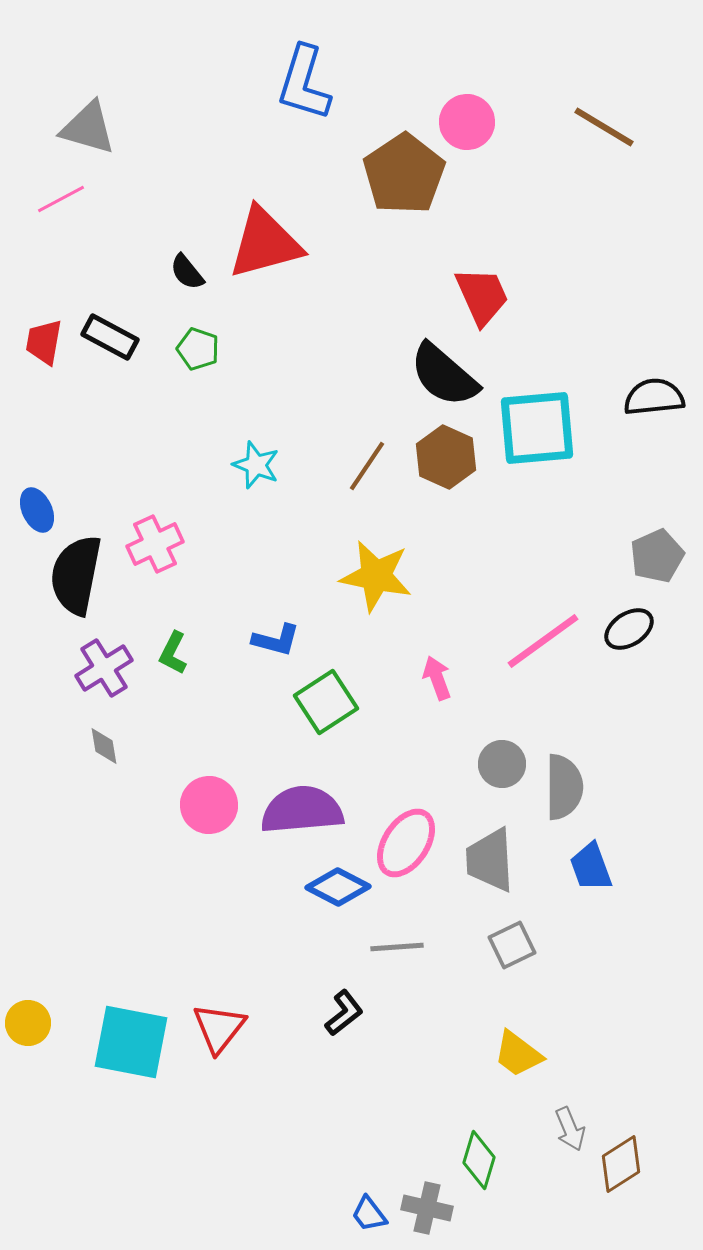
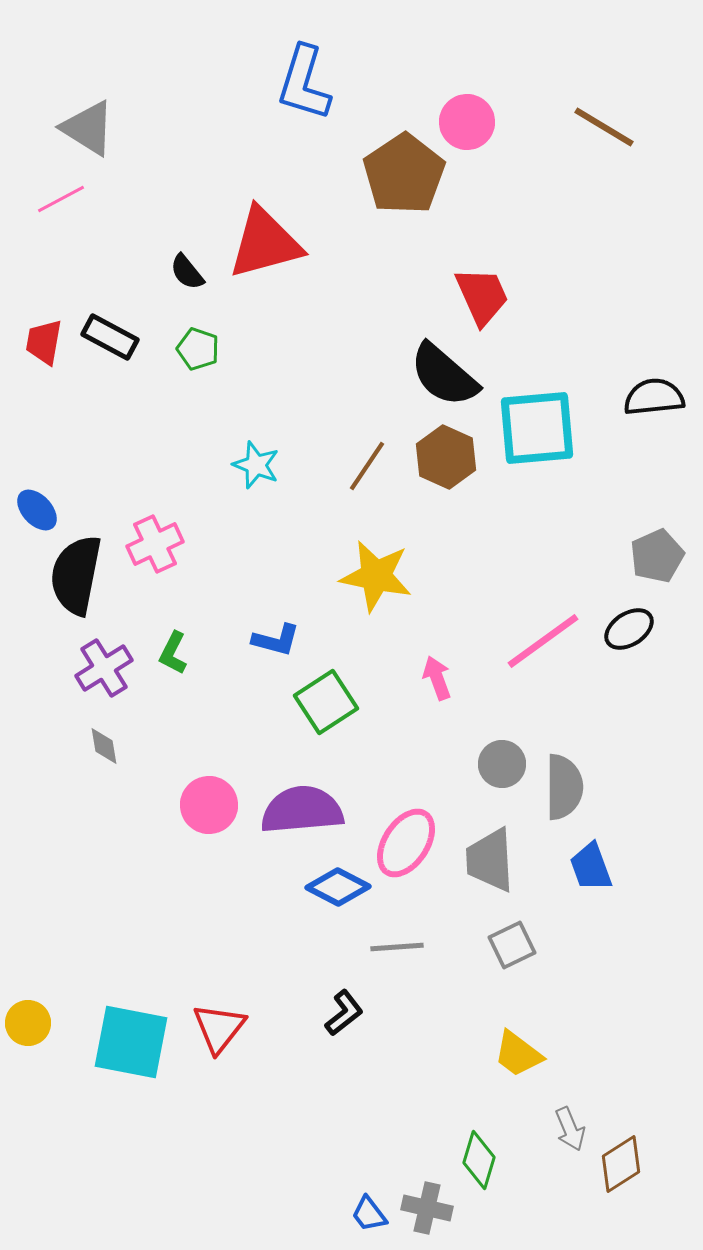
gray triangle at (88, 128): rotated 16 degrees clockwise
blue ellipse at (37, 510): rotated 18 degrees counterclockwise
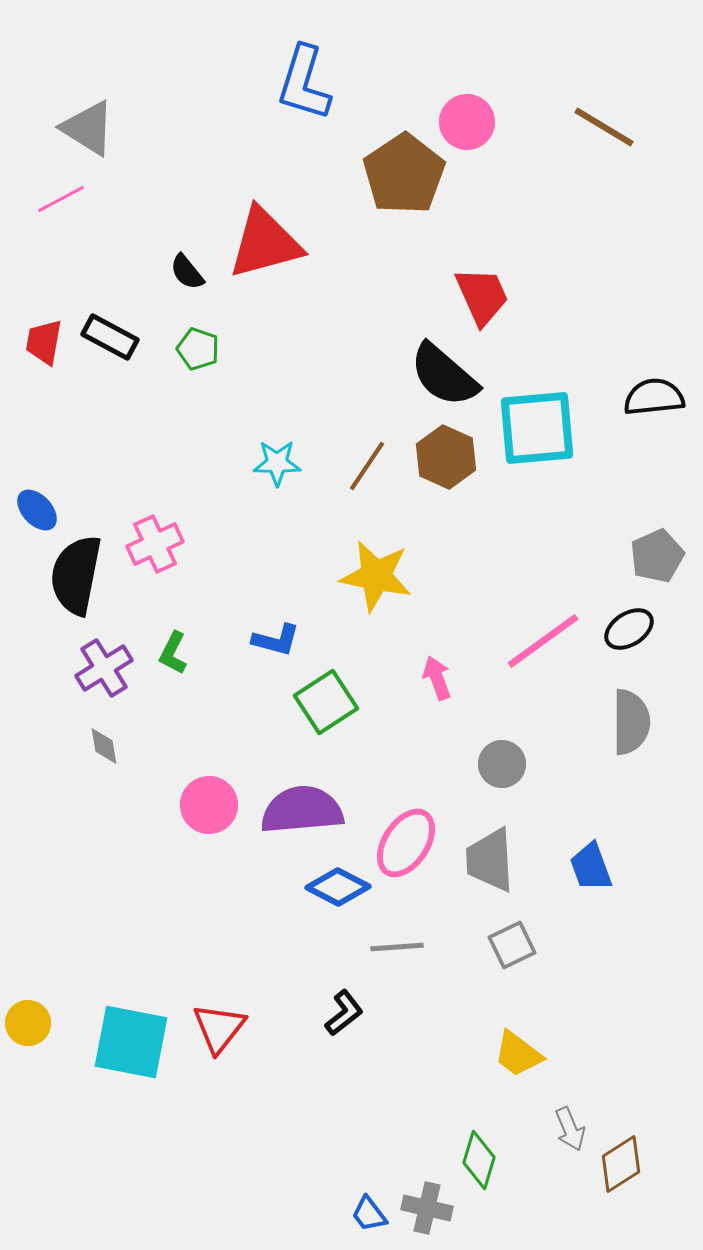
cyan star at (256, 465): moved 21 px right, 2 px up; rotated 21 degrees counterclockwise
gray semicircle at (564, 787): moved 67 px right, 65 px up
